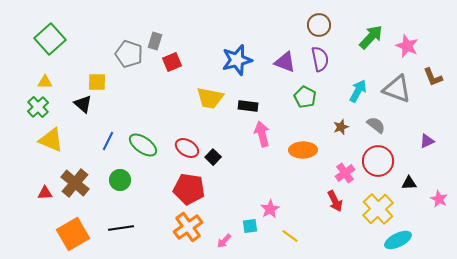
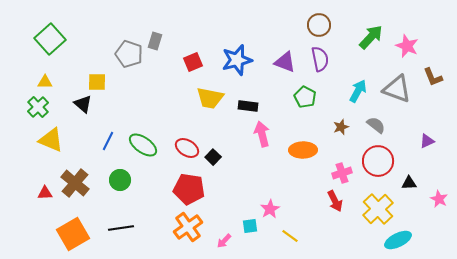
red square at (172, 62): moved 21 px right
pink cross at (345, 173): moved 3 px left; rotated 18 degrees clockwise
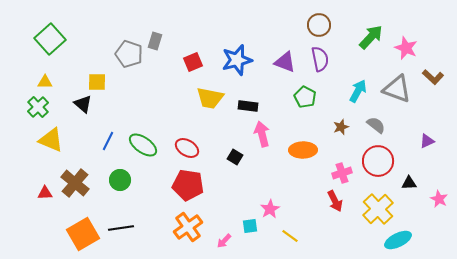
pink star at (407, 46): moved 1 px left, 2 px down
brown L-shape at (433, 77): rotated 25 degrees counterclockwise
black square at (213, 157): moved 22 px right; rotated 14 degrees counterclockwise
red pentagon at (189, 189): moved 1 px left, 4 px up
orange square at (73, 234): moved 10 px right
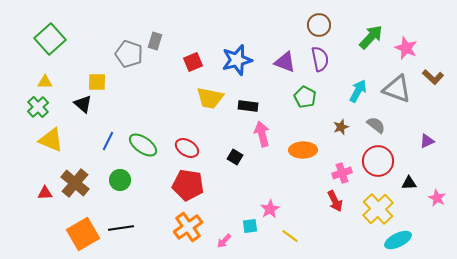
pink star at (439, 199): moved 2 px left, 1 px up
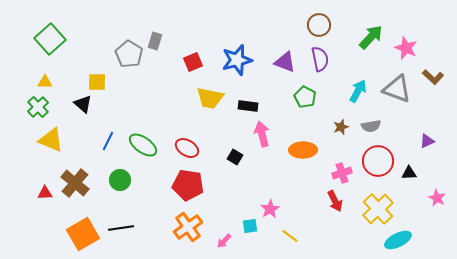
gray pentagon at (129, 54): rotated 12 degrees clockwise
gray semicircle at (376, 125): moved 5 px left, 1 px down; rotated 132 degrees clockwise
black triangle at (409, 183): moved 10 px up
